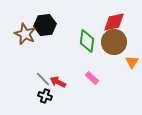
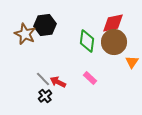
red diamond: moved 1 px left, 1 px down
pink rectangle: moved 2 px left
black cross: rotated 32 degrees clockwise
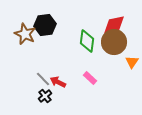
red diamond: moved 1 px right, 2 px down
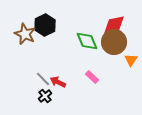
black hexagon: rotated 20 degrees counterclockwise
green diamond: rotated 30 degrees counterclockwise
orange triangle: moved 1 px left, 2 px up
pink rectangle: moved 2 px right, 1 px up
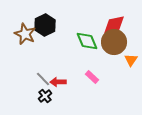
red arrow: rotated 28 degrees counterclockwise
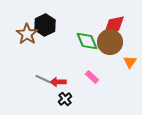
brown star: moved 2 px right; rotated 10 degrees clockwise
brown circle: moved 4 px left
orange triangle: moved 1 px left, 2 px down
gray line: rotated 21 degrees counterclockwise
black cross: moved 20 px right, 3 px down
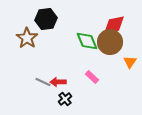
black hexagon: moved 1 px right, 6 px up; rotated 20 degrees clockwise
brown star: moved 4 px down
gray line: moved 3 px down
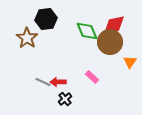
green diamond: moved 10 px up
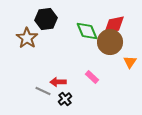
gray line: moved 9 px down
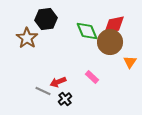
red arrow: rotated 21 degrees counterclockwise
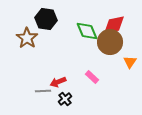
black hexagon: rotated 15 degrees clockwise
gray line: rotated 28 degrees counterclockwise
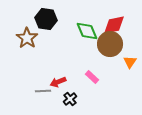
brown circle: moved 2 px down
black cross: moved 5 px right
